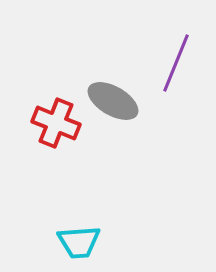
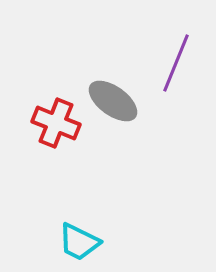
gray ellipse: rotated 6 degrees clockwise
cyan trapezoid: rotated 30 degrees clockwise
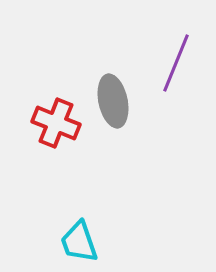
gray ellipse: rotated 42 degrees clockwise
cyan trapezoid: rotated 45 degrees clockwise
